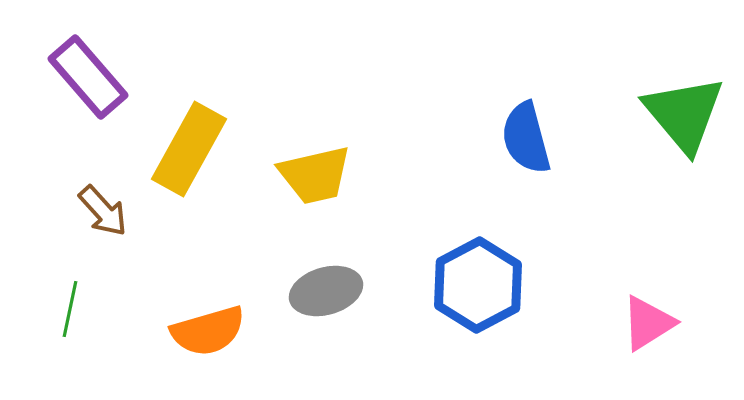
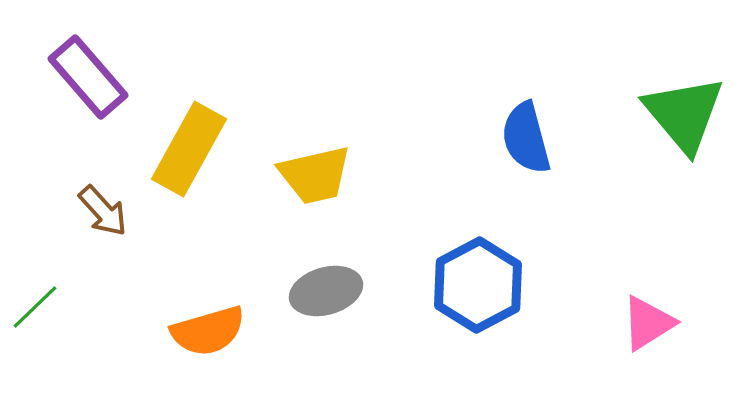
green line: moved 35 px left, 2 px up; rotated 34 degrees clockwise
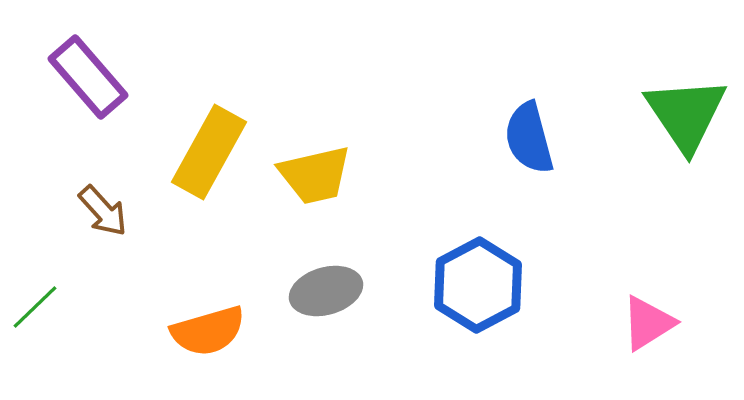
green triangle: moved 2 px right; rotated 6 degrees clockwise
blue semicircle: moved 3 px right
yellow rectangle: moved 20 px right, 3 px down
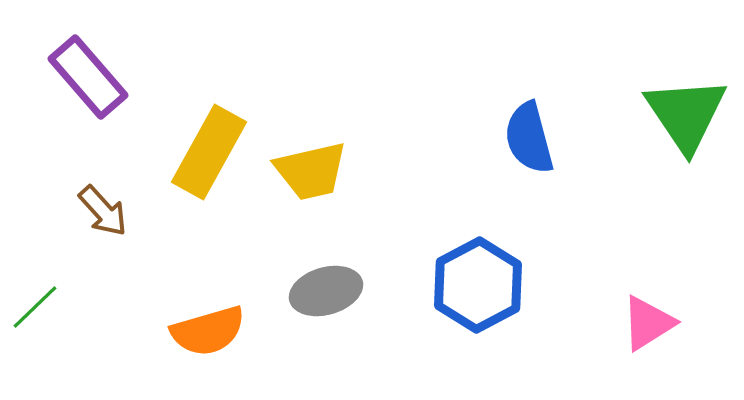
yellow trapezoid: moved 4 px left, 4 px up
